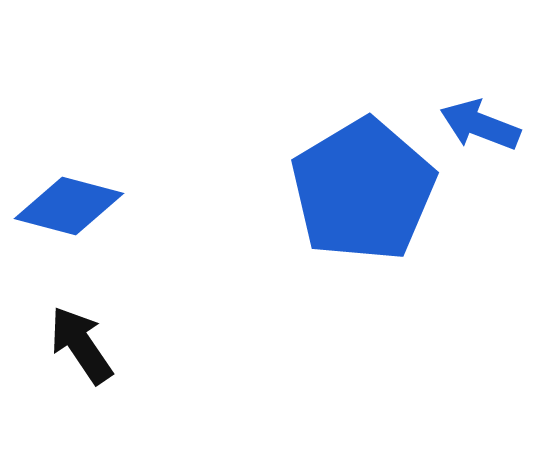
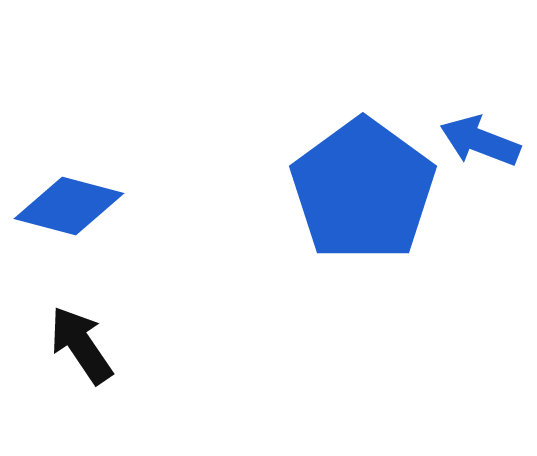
blue arrow: moved 16 px down
blue pentagon: rotated 5 degrees counterclockwise
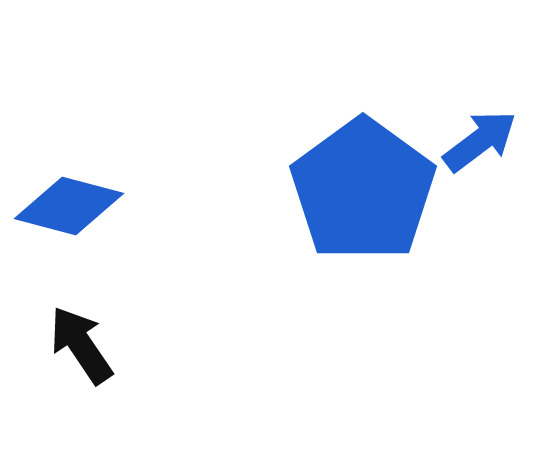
blue arrow: rotated 122 degrees clockwise
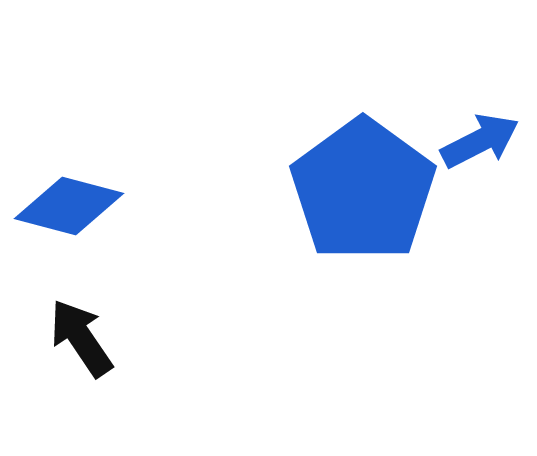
blue arrow: rotated 10 degrees clockwise
black arrow: moved 7 px up
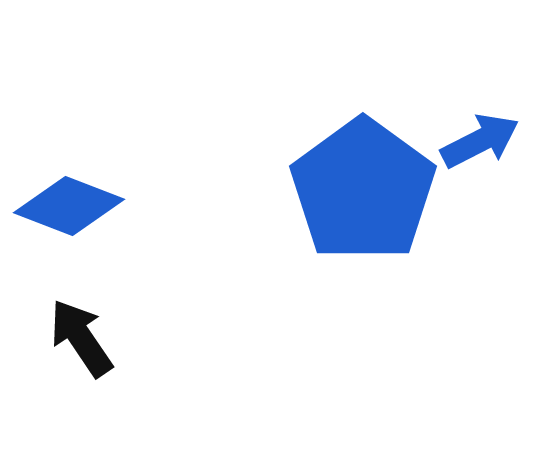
blue diamond: rotated 6 degrees clockwise
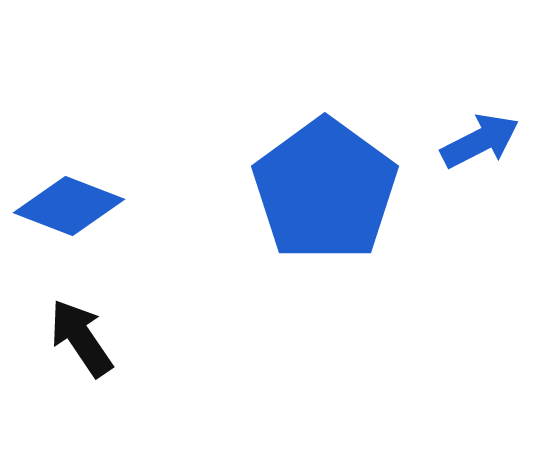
blue pentagon: moved 38 px left
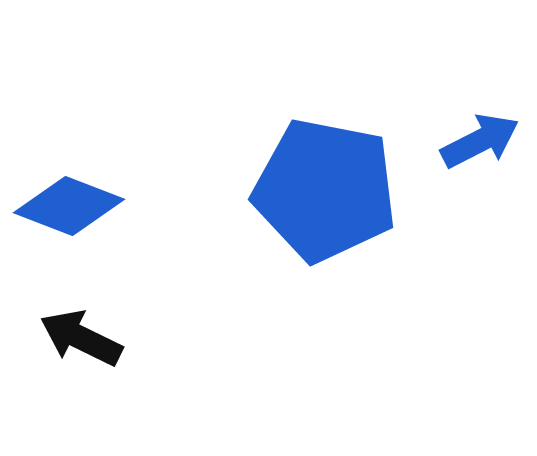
blue pentagon: rotated 25 degrees counterclockwise
black arrow: rotated 30 degrees counterclockwise
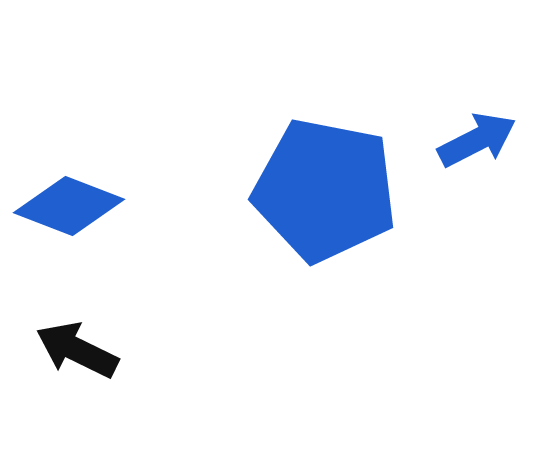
blue arrow: moved 3 px left, 1 px up
black arrow: moved 4 px left, 12 px down
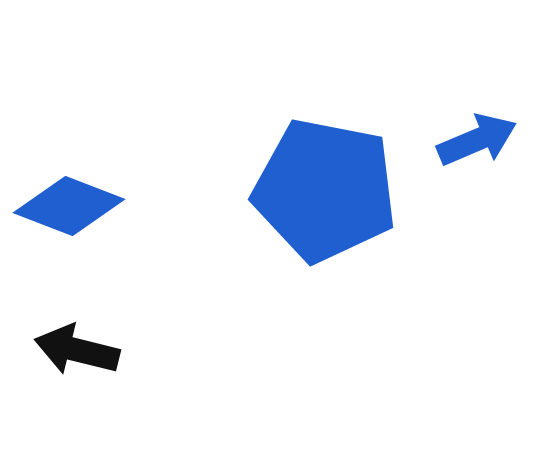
blue arrow: rotated 4 degrees clockwise
black arrow: rotated 12 degrees counterclockwise
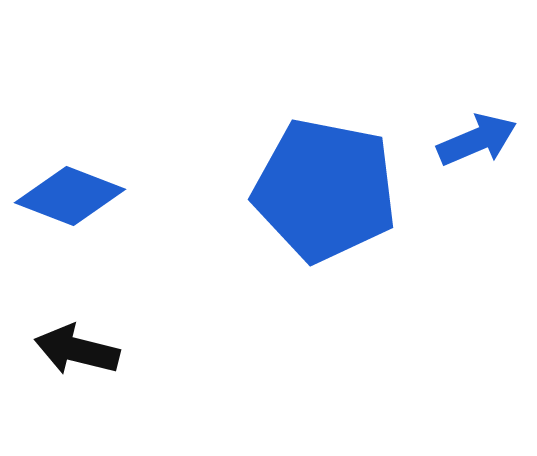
blue diamond: moved 1 px right, 10 px up
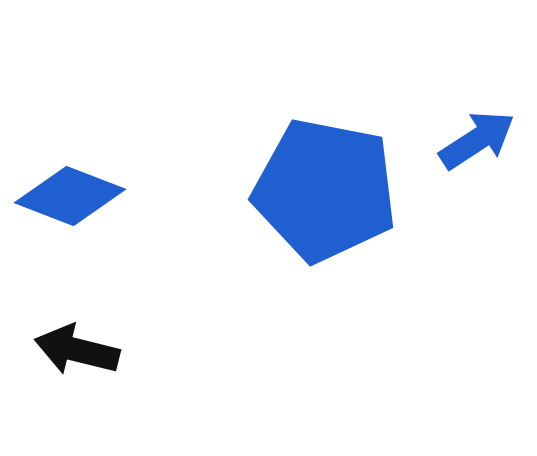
blue arrow: rotated 10 degrees counterclockwise
